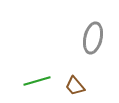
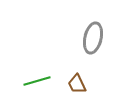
brown trapezoid: moved 2 px right, 2 px up; rotated 15 degrees clockwise
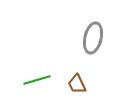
green line: moved 1 px up
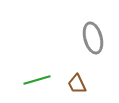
gray ellipse: rotated 28 degrees counterclockwise
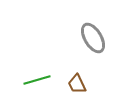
gray ellipse: rotated 16 degrees counterclockwise
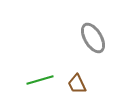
green line: moved 3 px right
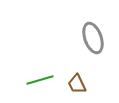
gray ellipse: rotated 12 degrees clockwise
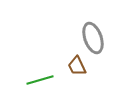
brown trapezoid: moved 18 px up
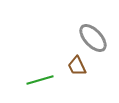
gray ellipse: rotated 24 degrees counterclockwise
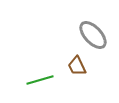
gray ellipse: moved 3 px up
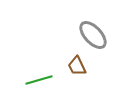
green line: moved 1 px left
